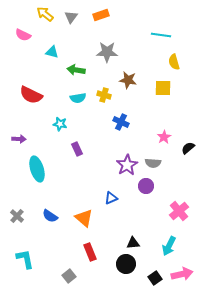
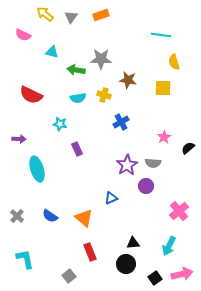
gray star: moved 6 px left, 7 px down
blue cross: rotated 35 degrees clockwise
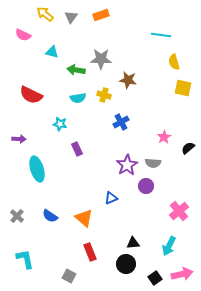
yellow square: moved 20 px right; rotated 12 degrees clockwise
gray square: rotated 24 degrees counterclockwise
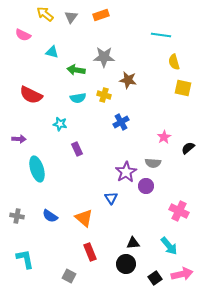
gray star: moved 3 px right, 2 px up
purple star: moved 1 px left, 7 px down
blue triangle: rotated 40 degrees counterclockwise
pink cross: rotated 24 degrees counterclockwise
gray cross: rotated 32 degrees counterclockwise
cyan arrow: rotated 66 degrees counterclockwise
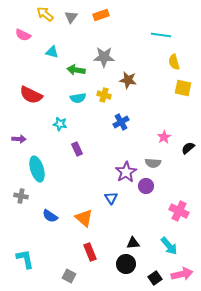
gray cross: moved 4 px right, 20 px up
